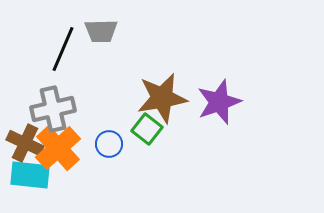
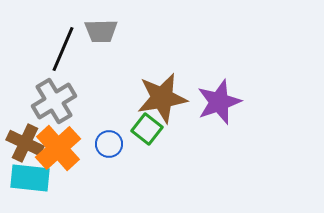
gray cross: moved 1 px right, 8 px up; rotated 18 degrees counterclockwise
cyan rectangle: moved 3 px down
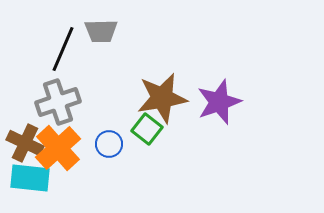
gray cross: moved 4 px right, 1 px down; rotated 12 degrees clockwise
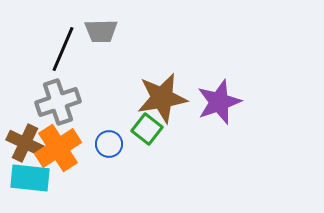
orange cross: rotated 9 degrees clockwise
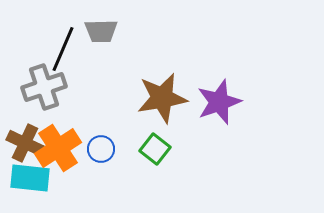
gray cross: moved 14 px left, 15 px up
green square: moved 8 px right, 20 px down
blue circle: moved 8 px left, 5 px down
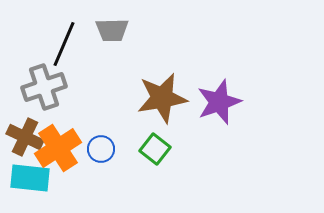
gray trapezoid: moved 11 px right, 1 px up
black line: moved 1 px right, 5 px up
brown cross: moved 6 px up
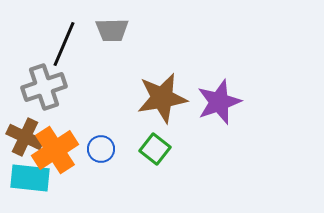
orange cross: moved 3 px left, 2 px down
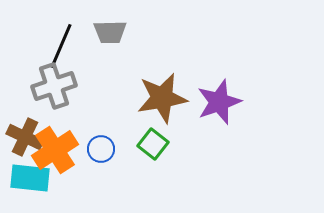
gray trapezoid: moved 2 px left, 2 px down
black line: moved 3 px left, 2 px down
gray cross: moved 10 px right, 1 px up
green square: moved 2 px left, 5 px up
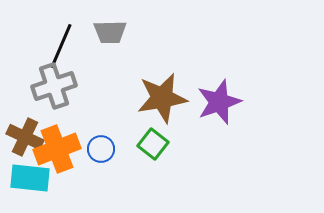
orange cross: moved 2 px right, 1 px up; rotated 12 degrees clockwise
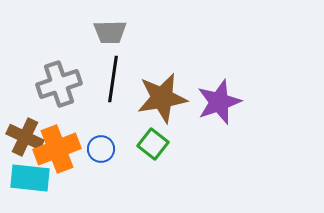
black line: moved 52 px right, 33 px down; rotated 15 degrees counterclockwise
gray cross: moved 5 px right, 2 px up
